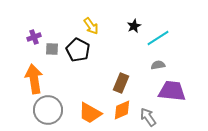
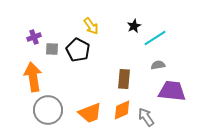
cyan line: moved 3 px left
orange arrow: moved 1 px left, 2 px up
brown rectangle: moved 3 px right, 4 px up; rotated 18 degrees counterclockwise
orange trapezoid: rotated 50 degrees counterclockwise
gray arrow: moved 2 px left
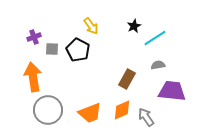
brown rectangle: moved 3 px right; rotated 24 degrees clockwise
